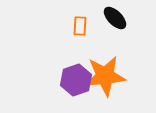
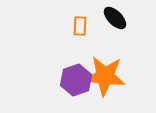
orange star: rotated 12 degrees clockwise
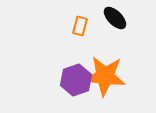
orange rectangle: rotated 12 degrees clockwise
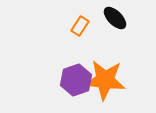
orange rectangle: rotated 18 degrees clockwise
orange star: moved 4 px down
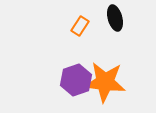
black ellipse: rotated 30 degrees clockwise
orange star: moved 2 px down
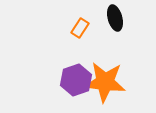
orange rectangle: moved 2 px down
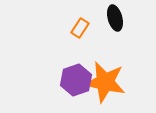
orange star: rotated 6 degrees clockwise
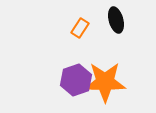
black ellipse: moved 1 px right, 2 px down
orange star: rotated 12 degrees counterclockwise
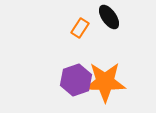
black ellipse: moved 7 px left, 3 px up; rotated 20 degrees counterclockwise
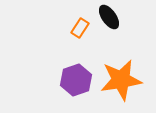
orange star: moved 16 px right, 2 px up; rotated 9 degrees counterclockwise
